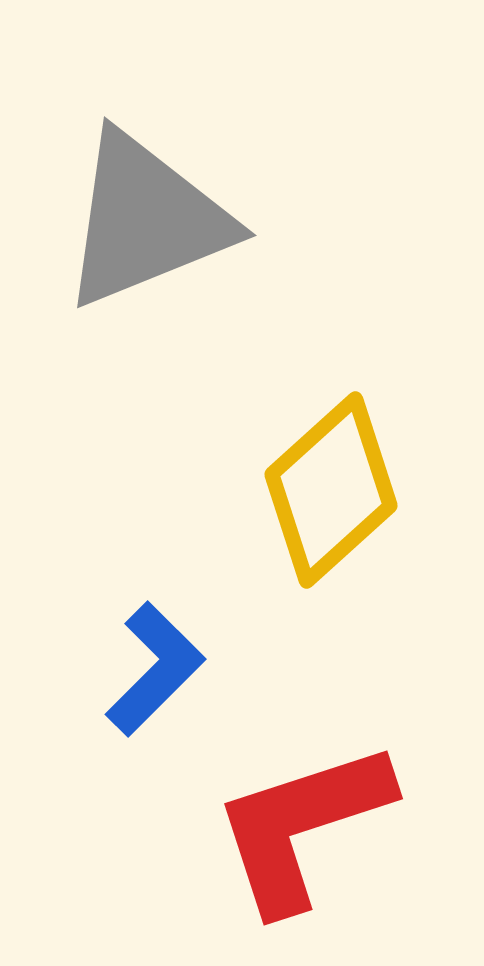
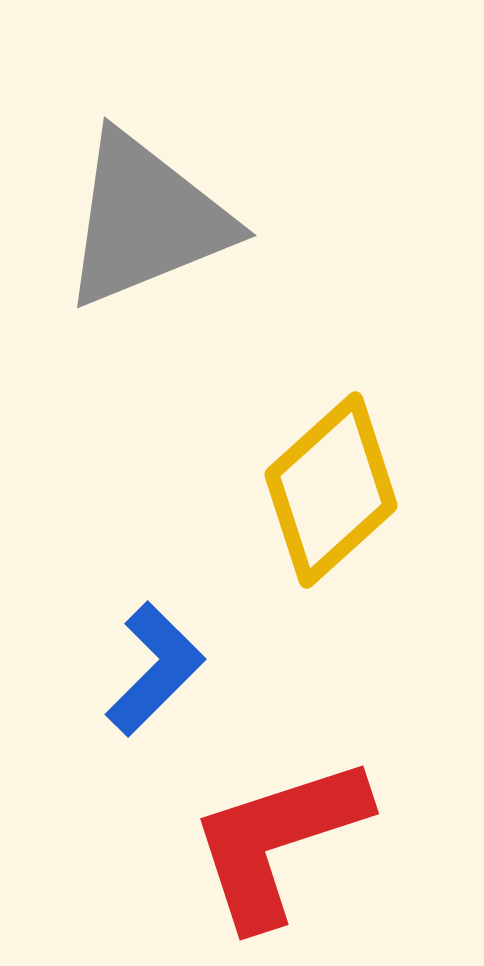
red L-shape: moved 24 px left, 15 px down
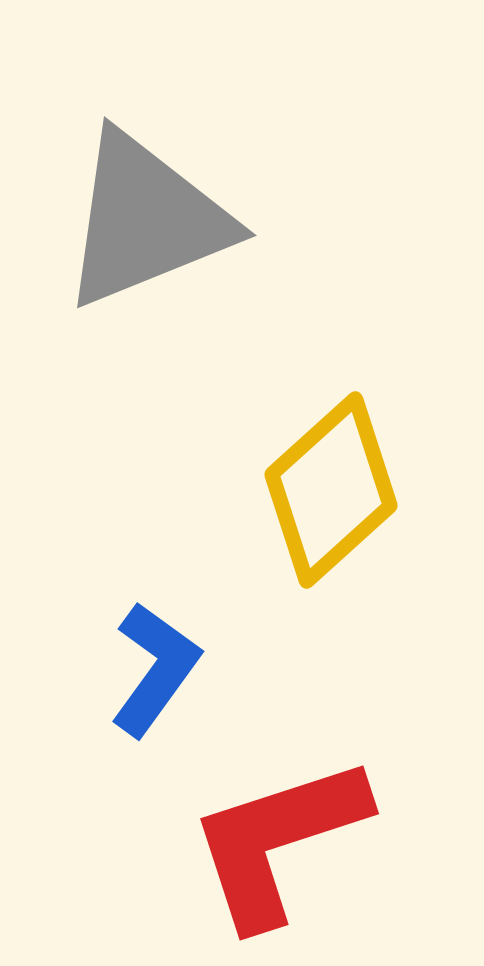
blue L-shape: rotated 9 degrees counterclockwise
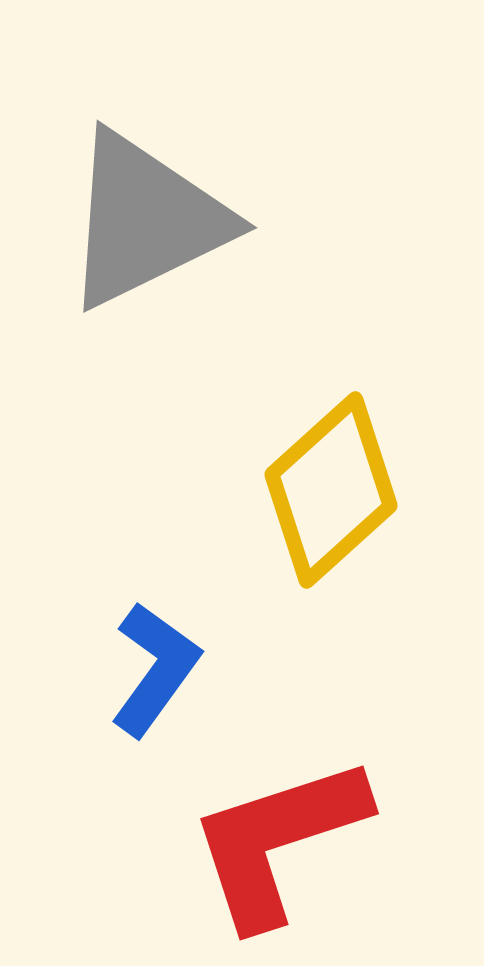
gray triangle: rotated 4 degrees counterclockwise
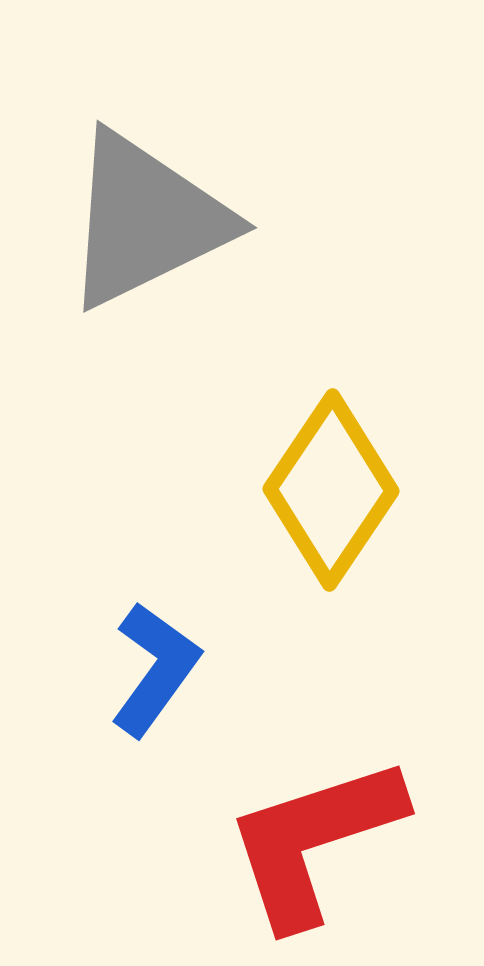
yellow diamond: rotated 14 degrees counterclockwise
red L-shape: moved 36 px right
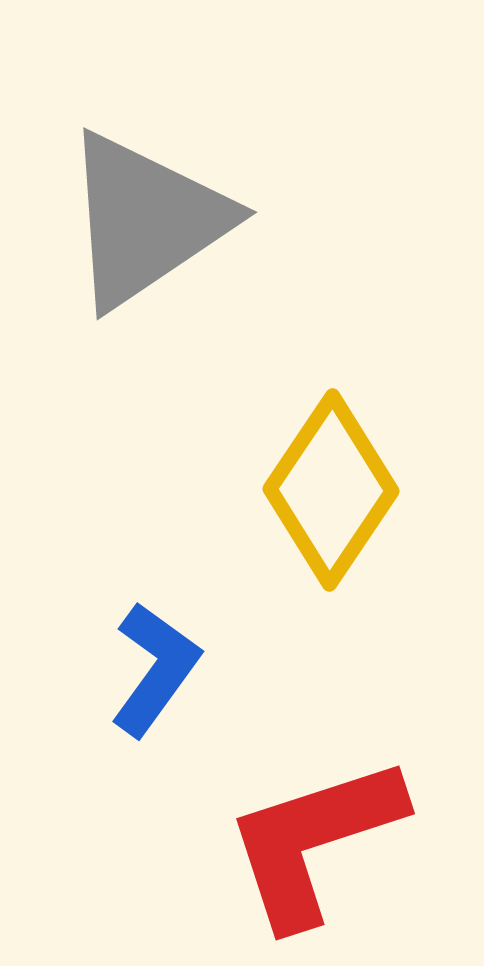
gray triangle: rotated 8 degrees counterclockwise
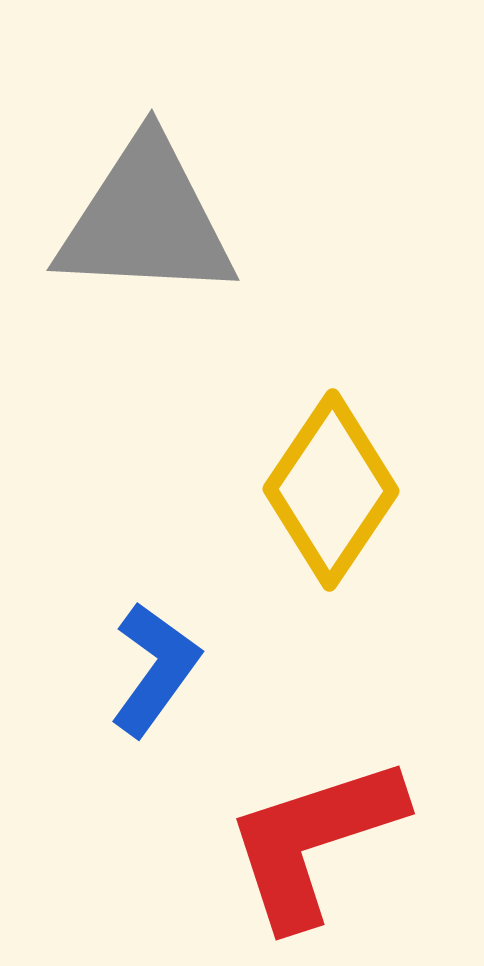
gray triangle: rotated 37 degrees clockwise
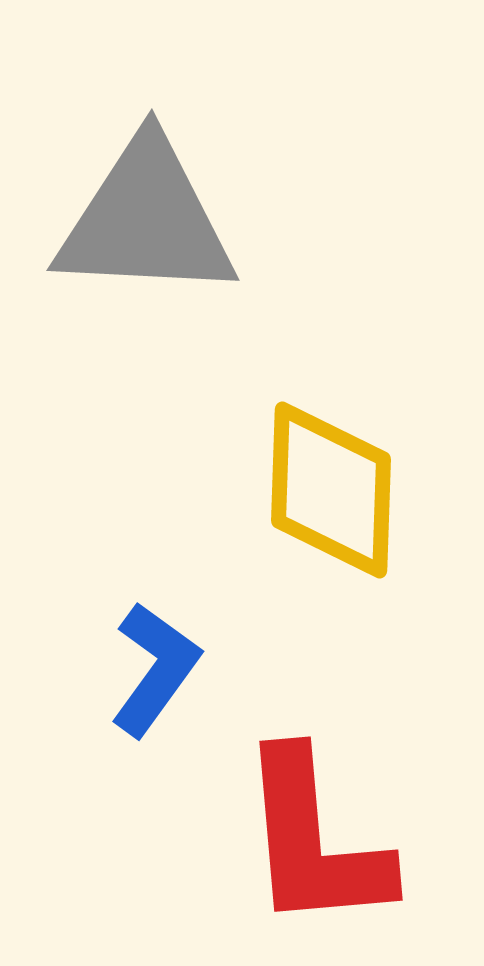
yellow diamond: rotated 32 degrees counterclockwise
red L-shape: rotated 77 degrees counterclockwise
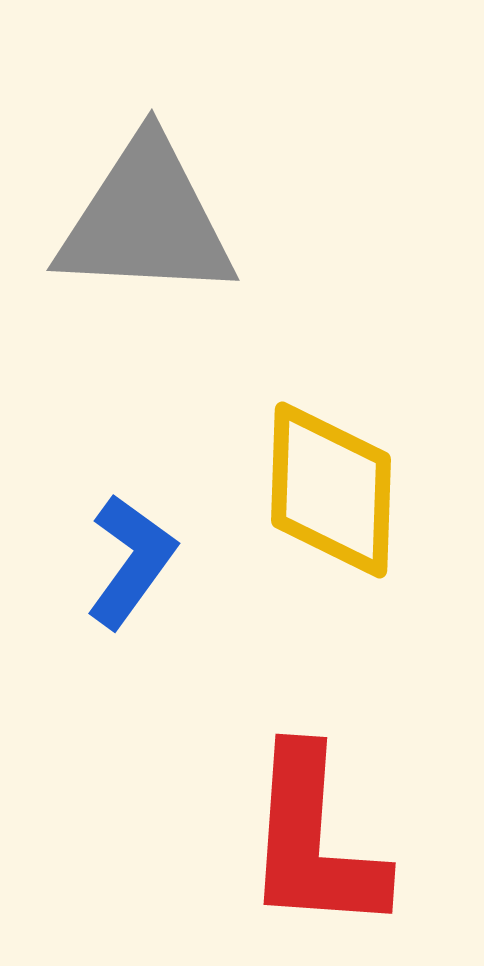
blue L-shape: moved 24 px left, 108 px up
red L-shape: rotated 9 degrees clockwise
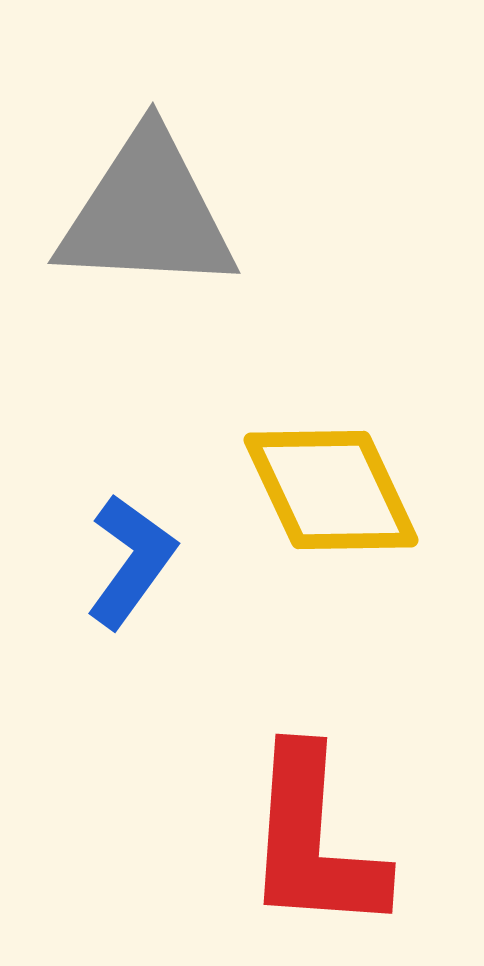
gray triangle: moved 1 px right, 7 px up
yellow diamond: rotated 27 degrees counterclockwise
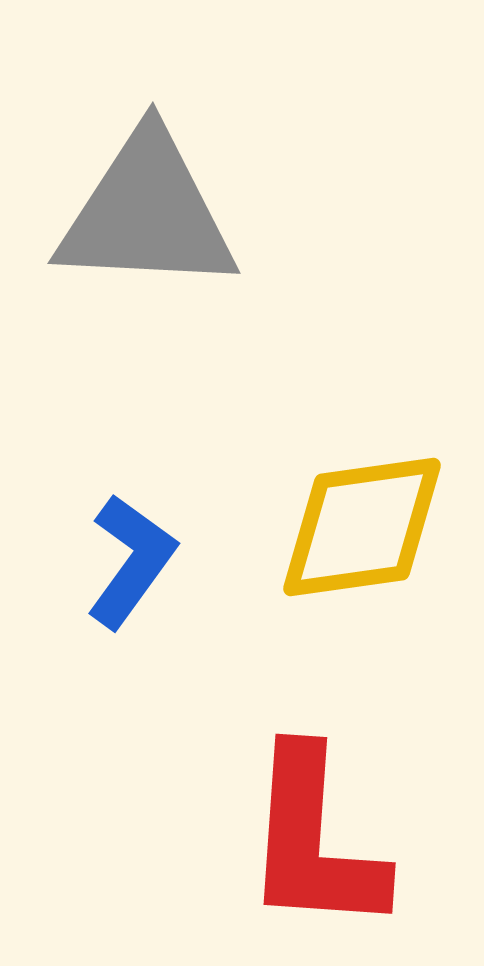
yellow diamond: moved 31 px right, 37 px down; rotated 73 degrees counterclockwise
